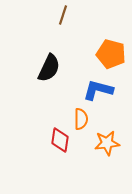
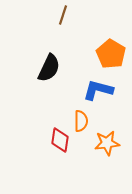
orange pentagon: rotated 16 degrees clockwise
orange semicircle: moved 2 px down
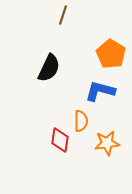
blue L-shape: moved 2 px right, 1 px down
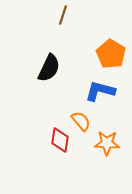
orange semicircle: rotated 40 degrees counterclockwise
orange star: rotated 10 degrees clockwise
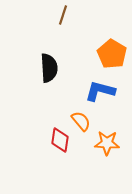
orange pentagon: moved 1 px right
black semicircle: rotated 28 degrees counterclockwise
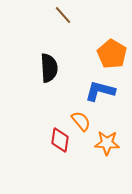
brown line: rotated 60 degrees counterclockwise
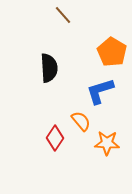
orange pentagon: moved 2 px up
blue L-shape: rotated 32 degrees counterclockwise
red diamond: moved 5 px left, 2 px up; rotated 25 degrees clockwise
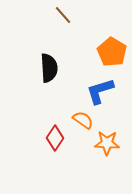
orange semicircle: moved 2 px right, 1 px up; rotated 15 degrees counterclockwise
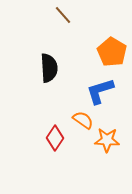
orange star: moved 3 px up
